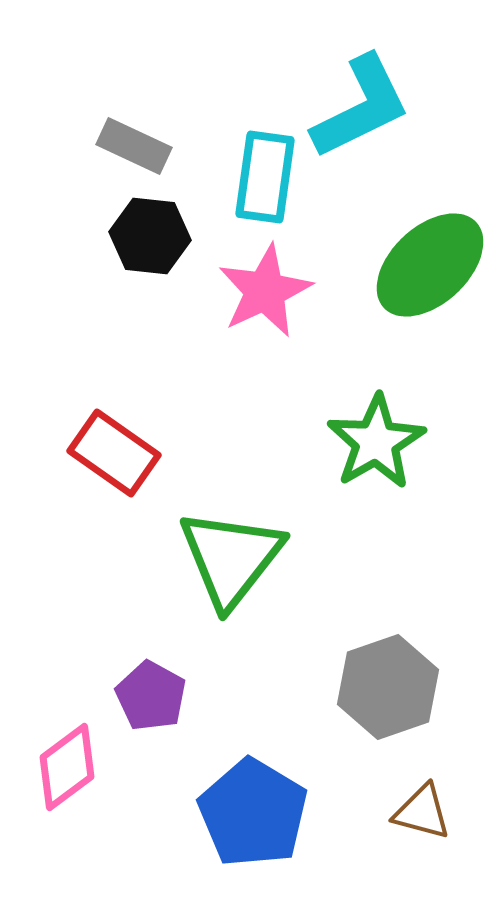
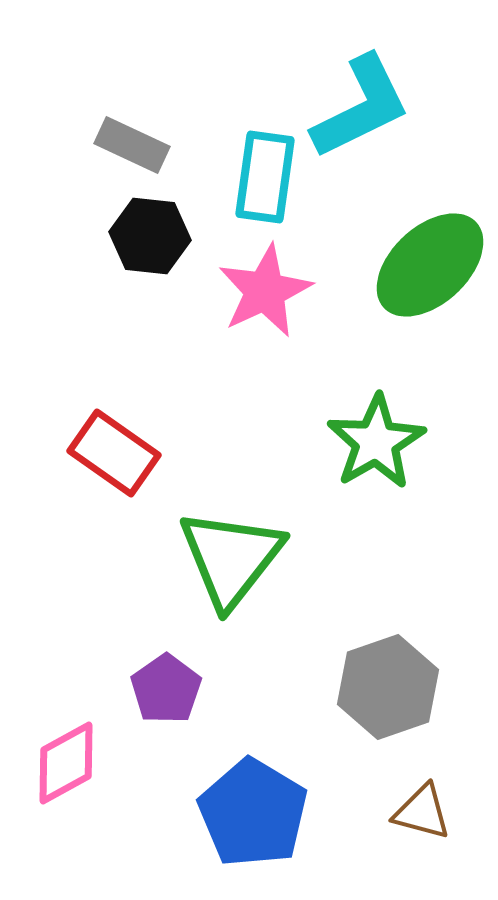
gray rectangle: moved 2 px left, 1 px up
purple pentagon: moved 15 px right, 7 px up; rotated 8 degrees clockwise
pink diamond: moved 1 px left, 4 px up; rotated 8 degrees clockwise
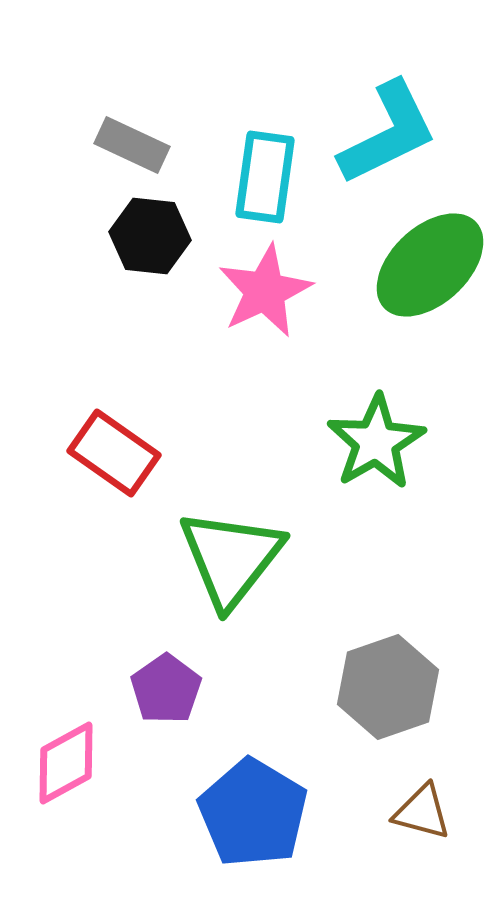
cyan L-shape: moved 27 px right, 26 px down
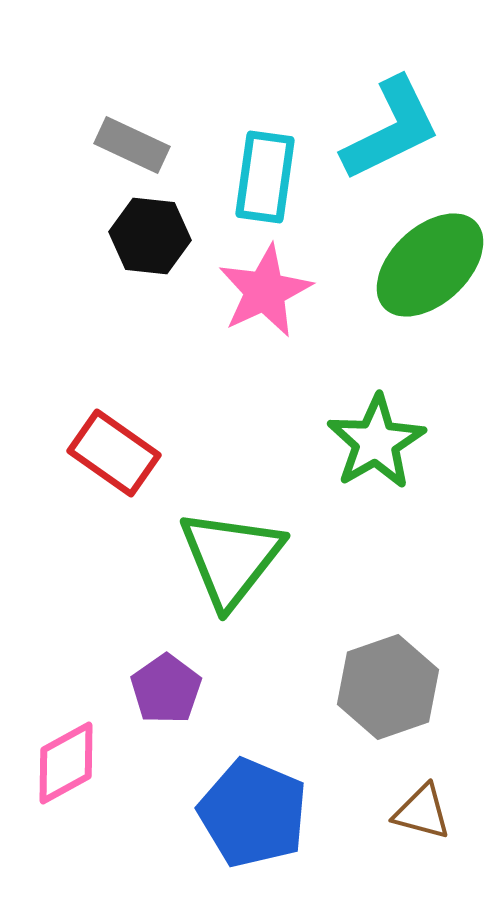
cyan L-shape: moved 3 px right, 4 px up
blue pentagon: rotated 8 degrees counterclockwise
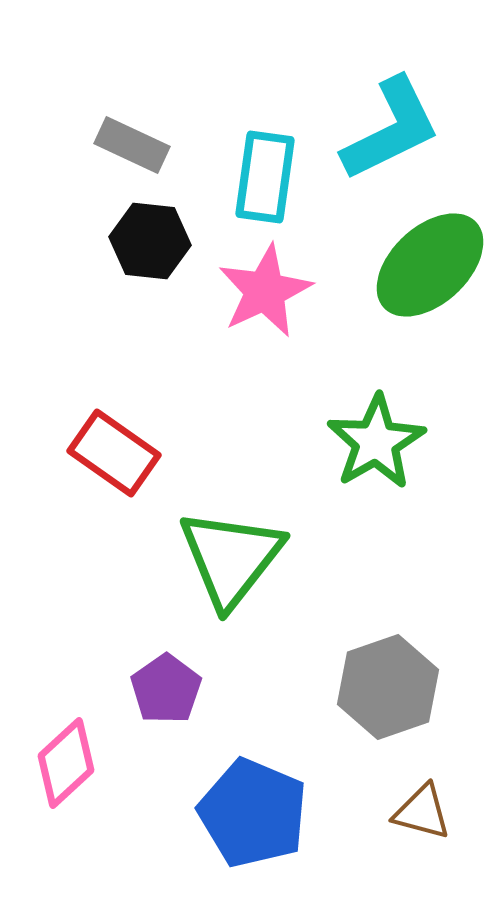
black hexagon: moved 5 px down
pink diamond: rotated 14 degrees counterclockwise
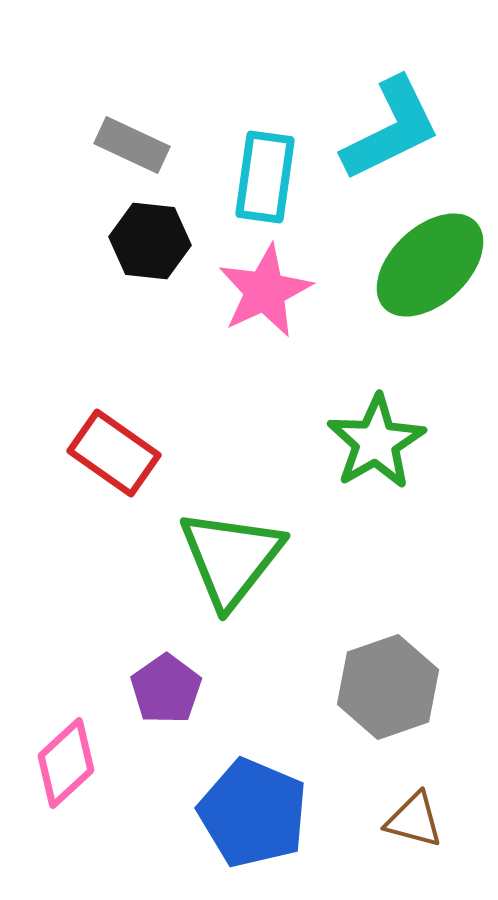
brown triangle: moved 8 px left, 8 px down
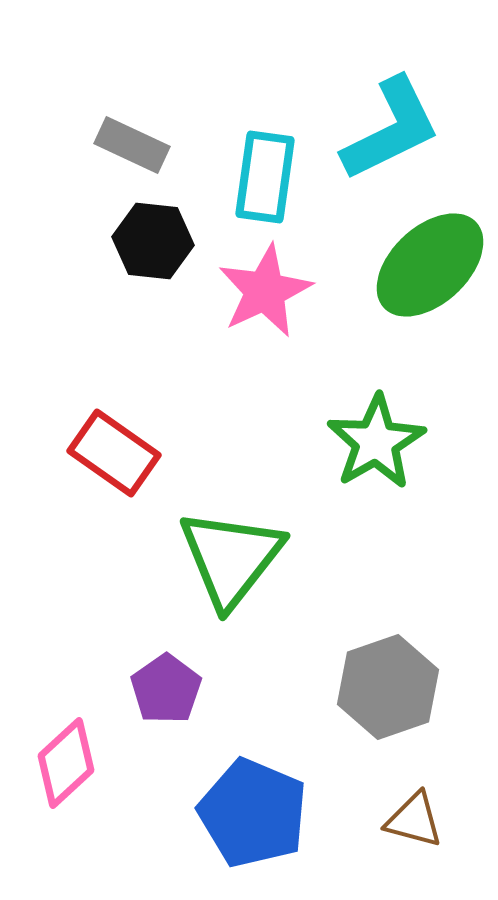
black hexagon: moved 3 px right
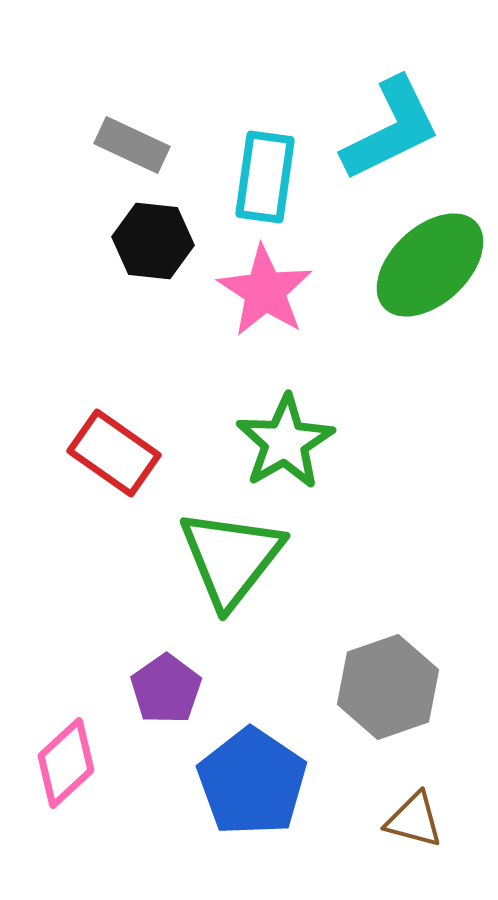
pink star: rotated 14 degrees counterclockwise
green star: moved 91 px left
blue pentagon: moved 1 px left, 31 px up; rotated 11 degrees clockwise
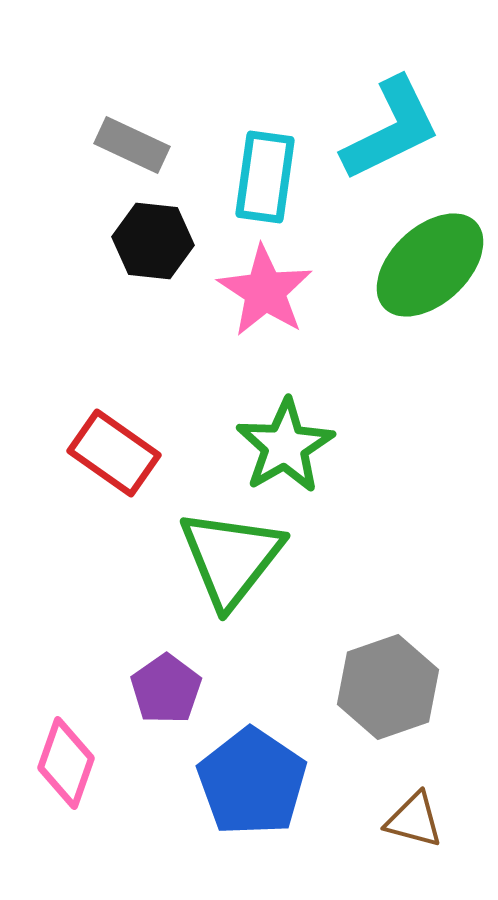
green star: moved 4 px down
pink diamond: rotated 28 degrees counterclockwise
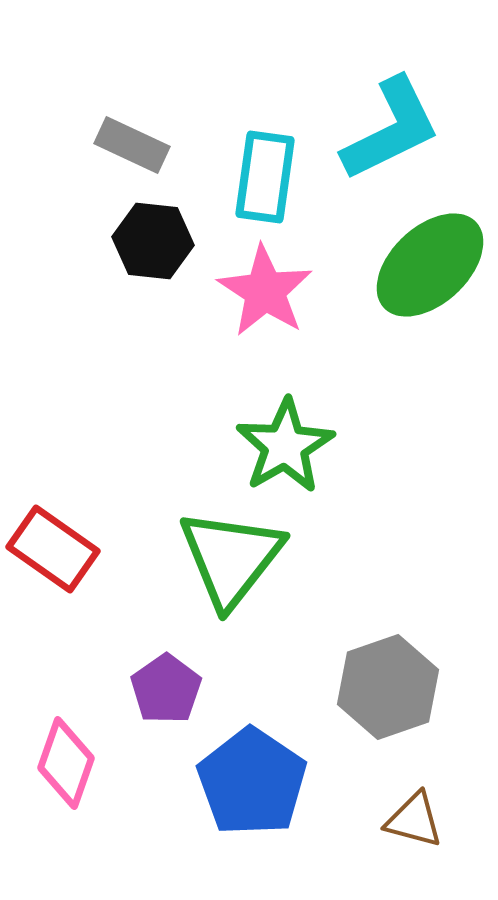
red rectangle: moved 61 px left, 96 px down
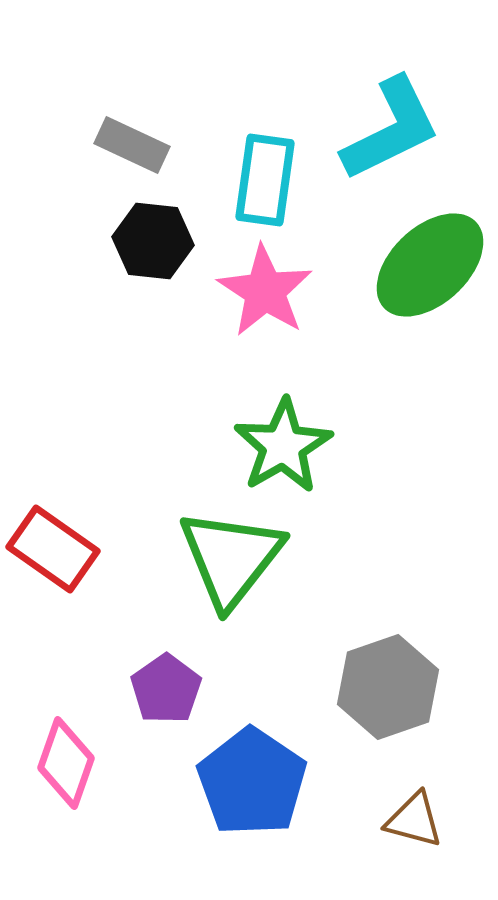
cyan rectangle: moved 3 px down
green star: moved 2 px left
